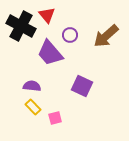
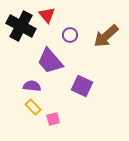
purple trapezoid: moved 8 px down
pink square: moved 2 px left, 1 px down
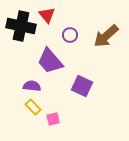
black cross: rotated 16 degrees counterclockwise
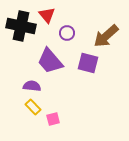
purple circle: moved 3 px left, 2 px up
purple square: moved 6 px right, 23 px up; rotated 10 degrees counterclockwise
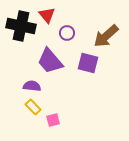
pink square: moved 1 px down
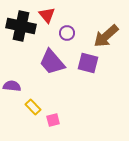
purple trapezoid: moved 2 px right, 1 px down
purple semicircle: moved 20 px left
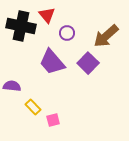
purple square: rotated 30 degrees clockwise
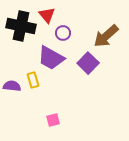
purple circle: moved 4 px left
purple trapezoid: moved 1 px left, 4 px up; rotated 20 degrees counterclockwise
yellow rectangle: moved 27 px up; rotated 28 degrees clockwise
